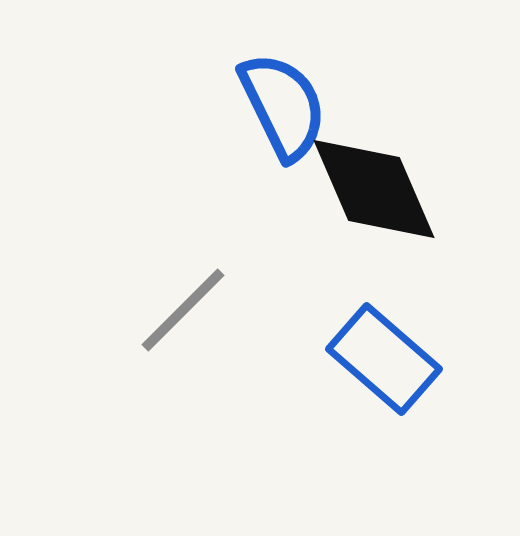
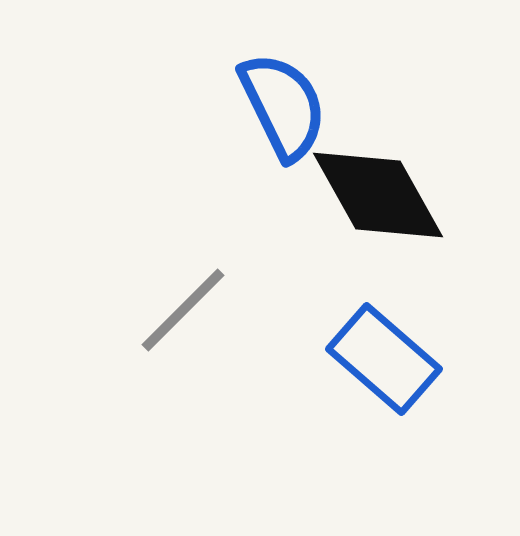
black diamond: moved 4 px right, 6 px down; rotated 6 degrees counterclockwise
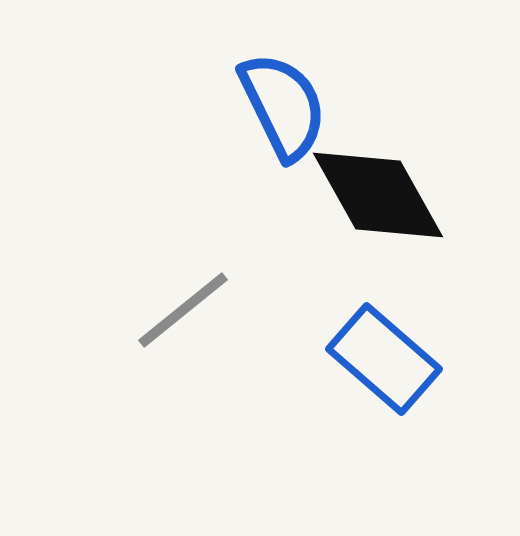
gray line: rotated 6 degrees clockwise
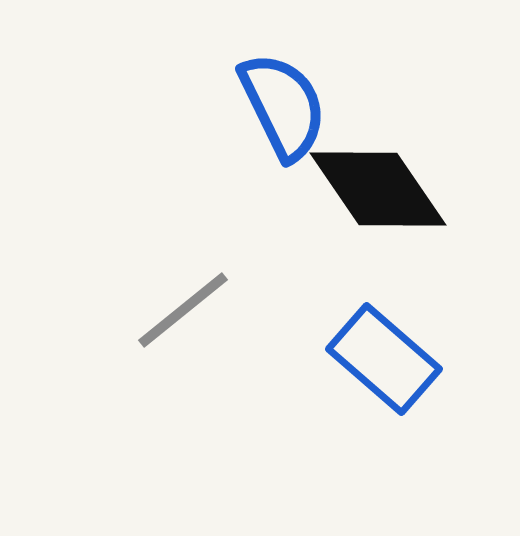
black diamond: moved 6 px up; rotated 5 degrees counterclockwise
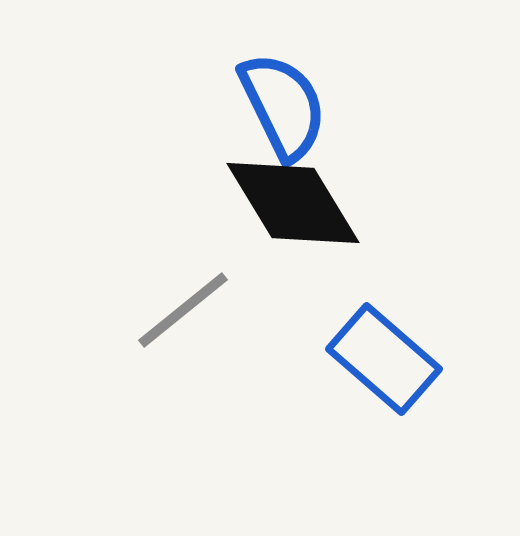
black diamond: moved 85 px left, 14 px down; rotated 3 degrees clockwise
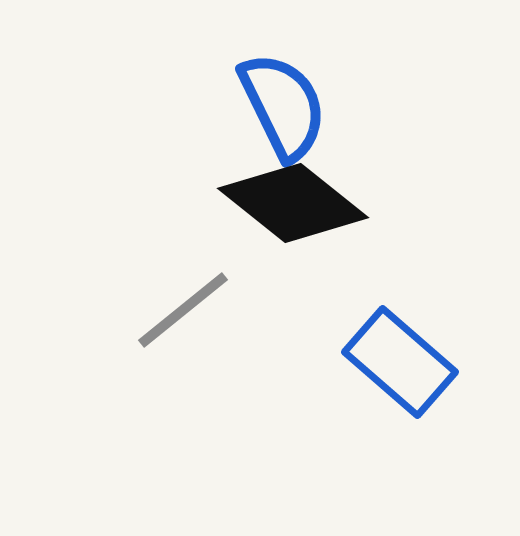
black diamond: rotated 20 degrees counterclockwise
blue rectangle: moved 16 px right, 3 px down
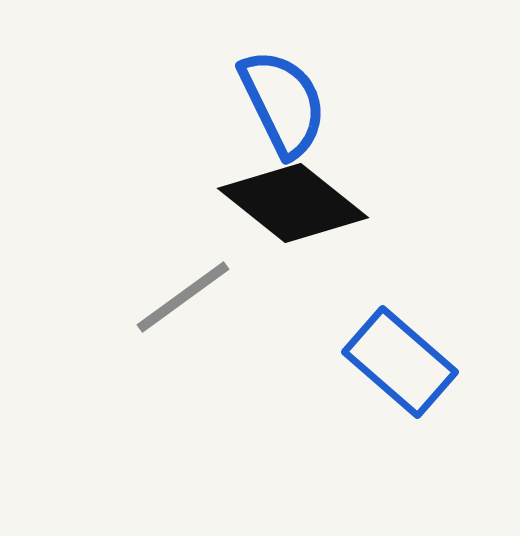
blue semicircle: moved 3 px up
gray line: moved 13 px up; rotated 3 degrees clockwise
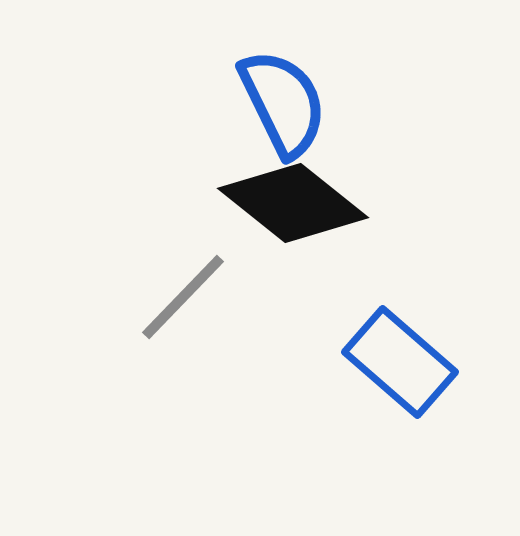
gray line: rotated 10 degrees counterclockwise
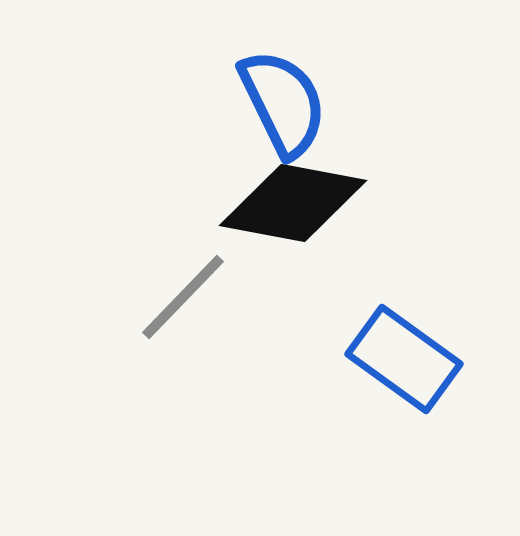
black diamond: rotated 28 degrees counterclockwise
blue rectangle: moved 4 px right, 3 px up; rotated 5 degrees counterclockwise
